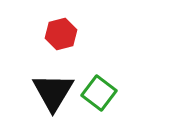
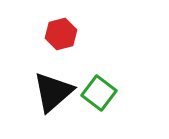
black triangle: rotated 18 degrees clockwise
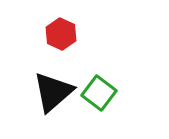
red hexagon: rotated 20 degrees counterclockwise
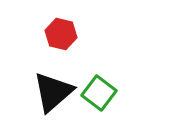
red hexagon: rotated 12 degrees counterclockwise
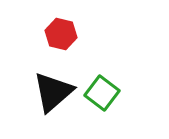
green square: moved 3 px right
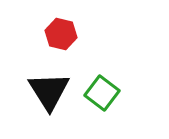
black triangle: moved 4 px left, 1 px up; rotated 21 degrees counterclockwise
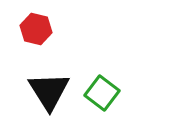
red hexagon: moved 25 px left, 5 px up
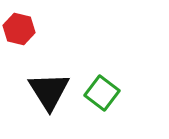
red hexagon: moved 17 px left
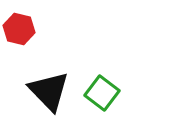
black triangle: rotated 12 degrees counterclockwise
